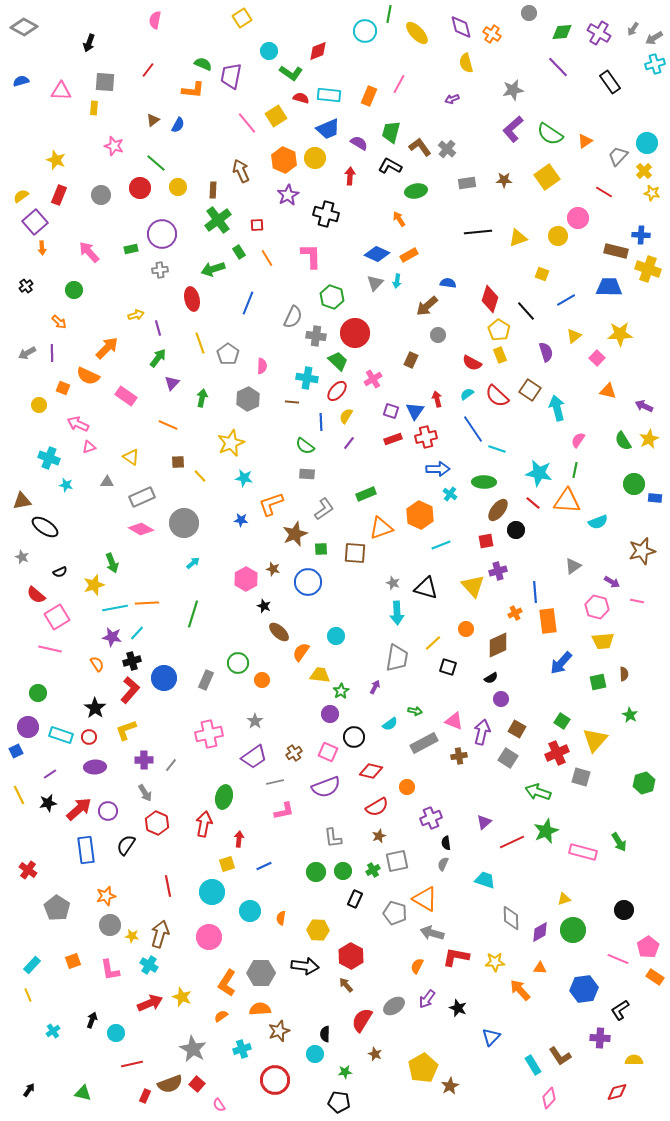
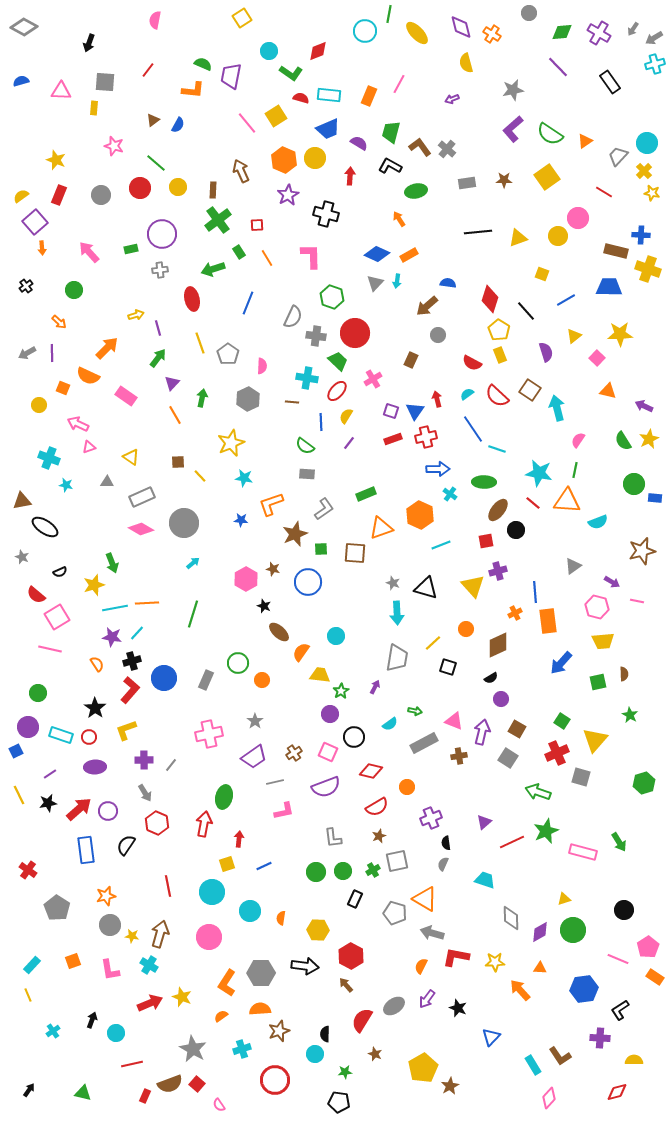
orange line at (168, 425): moved 7 px right, 10 px up; rotated 36 degrees clockwise
orange semicircle at (417, 966): moved 4 px right
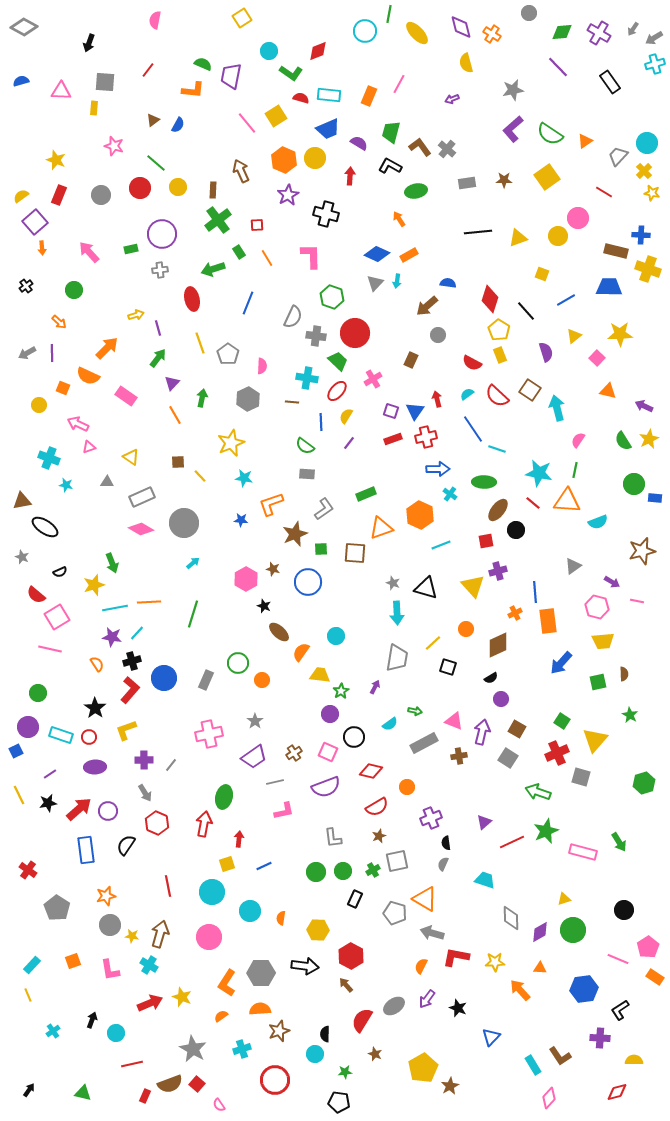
orange line at (147, 603): moved 2 px right, 1 px up
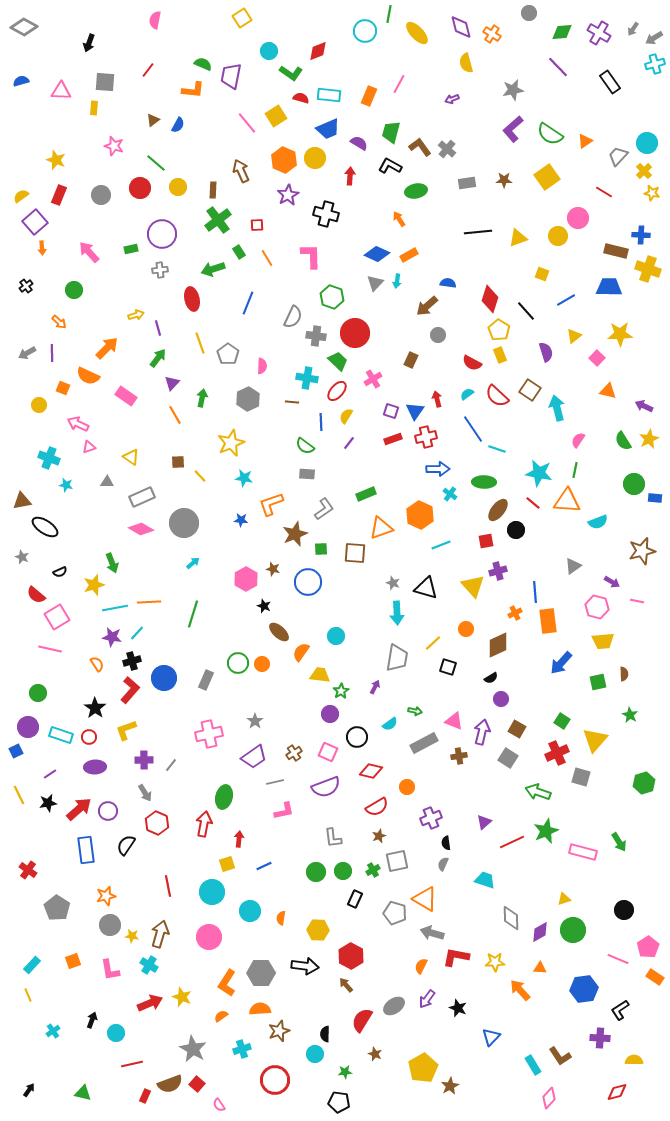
orange circle at (262, 680): moved 16 px up
black circle at (354, 737): moved 3 px right
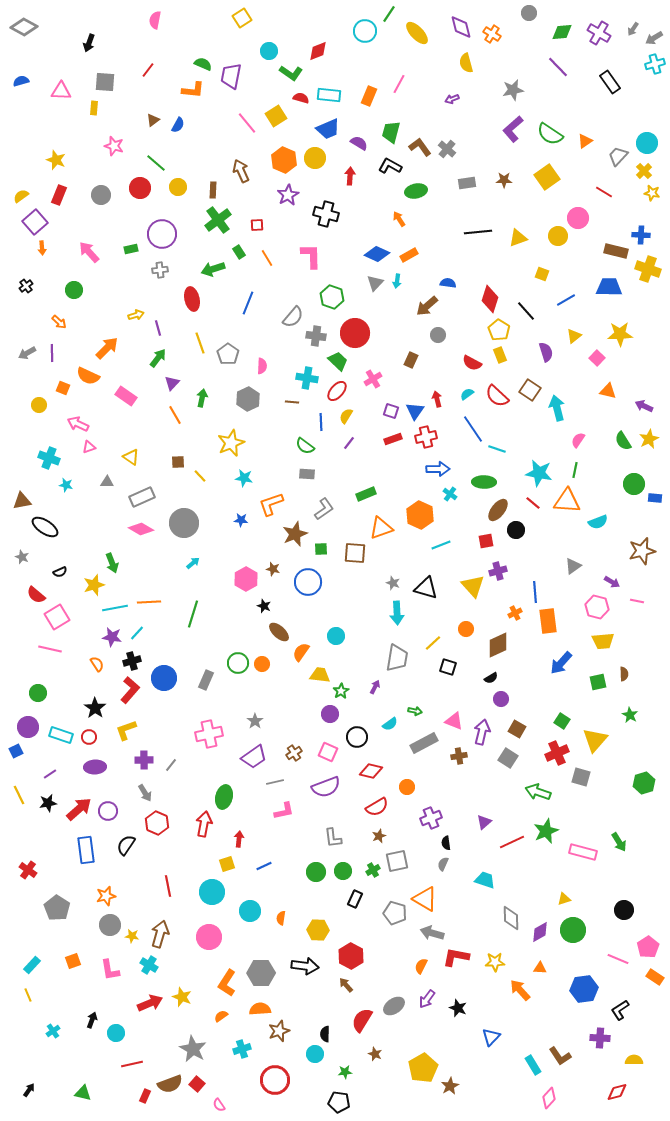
green line at (389, 14): rotated 24 degrees clockwise
gray semicircle at (293, 317): rotated 15 degrees clockwise
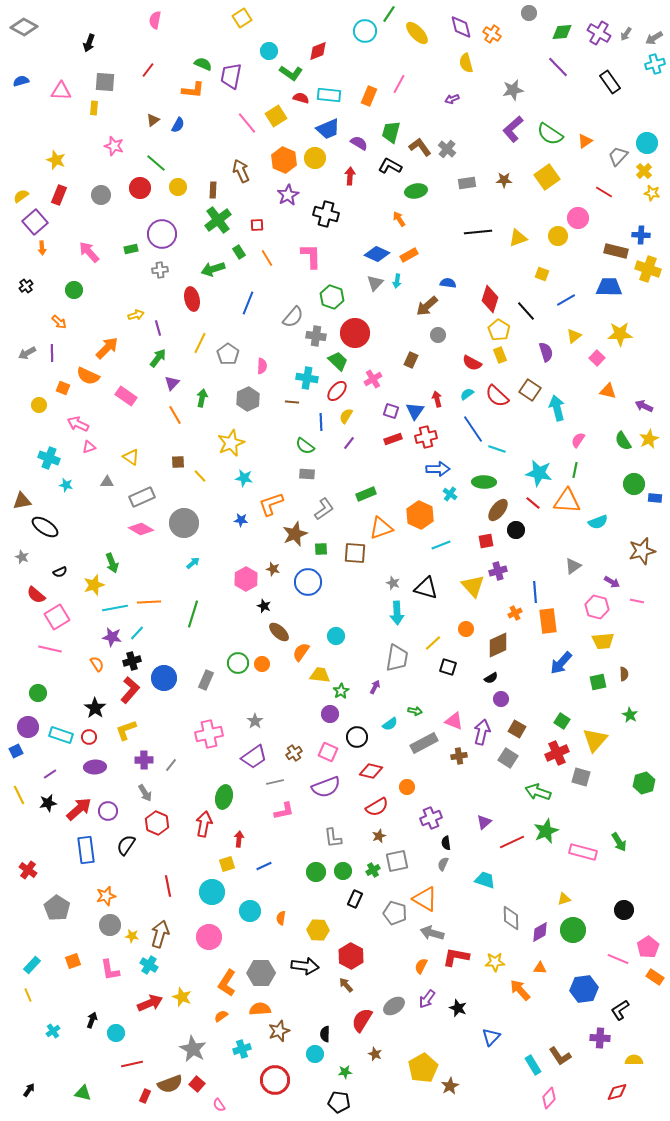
gray arrow at (633, 29): moved 7 px left, 5 px down
yellow line at (200, 343): rotated 45 degrees clockwise
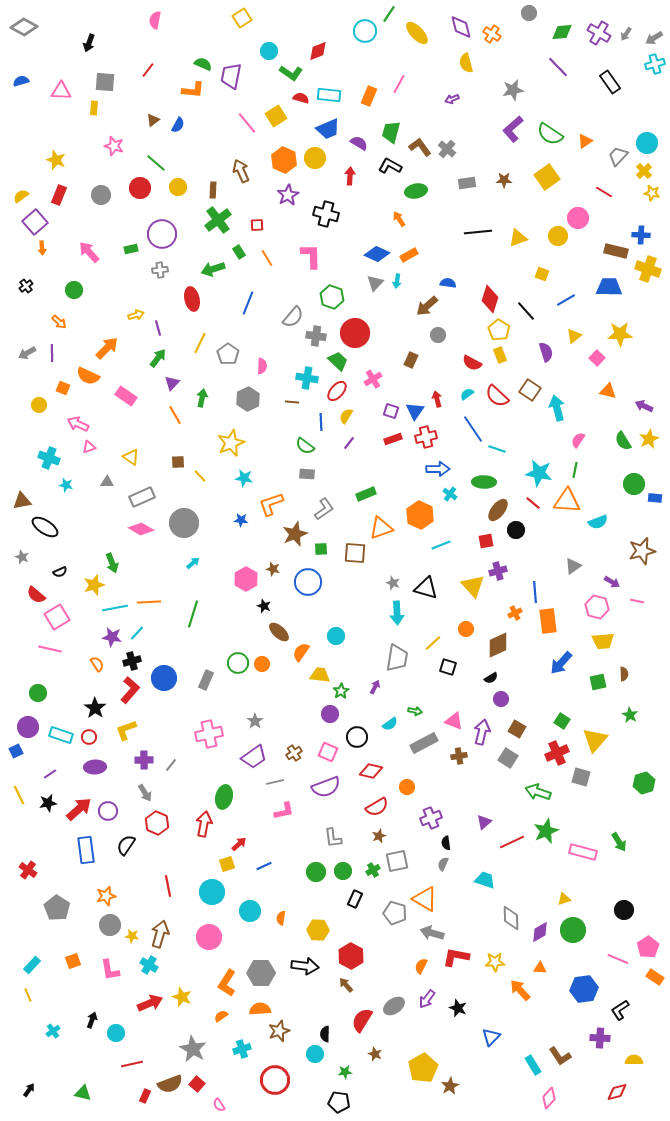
red arrow at (239, 839): moved 5 px down; rotated 42 degrees clockwise
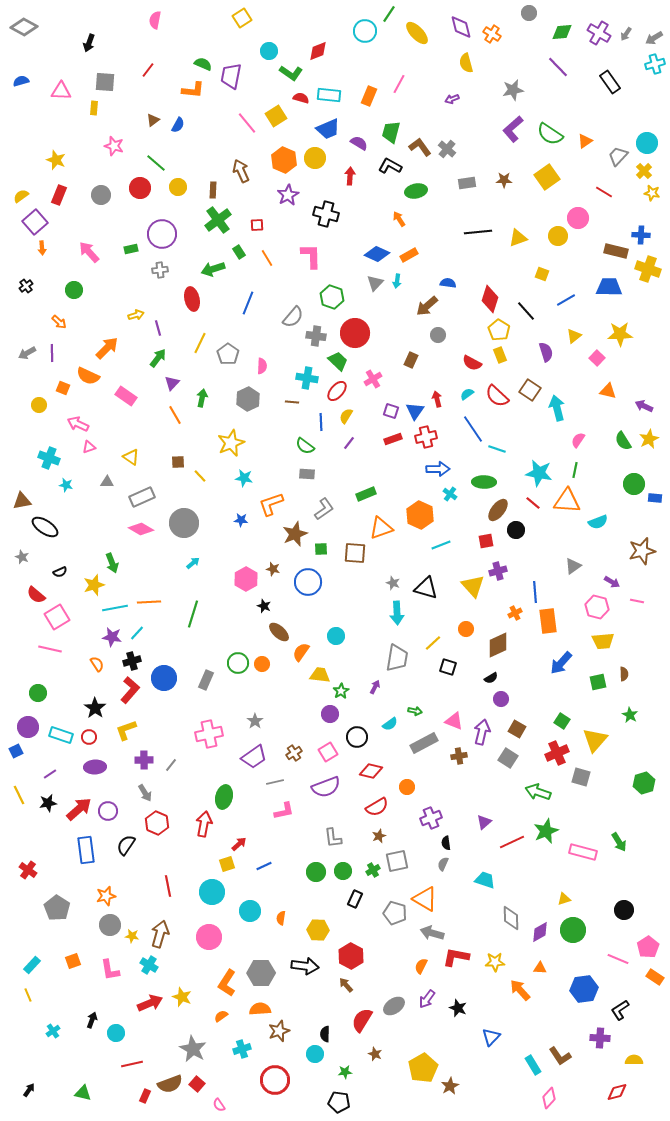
pink square at (328, 752): rotated 36 degrees clockwise
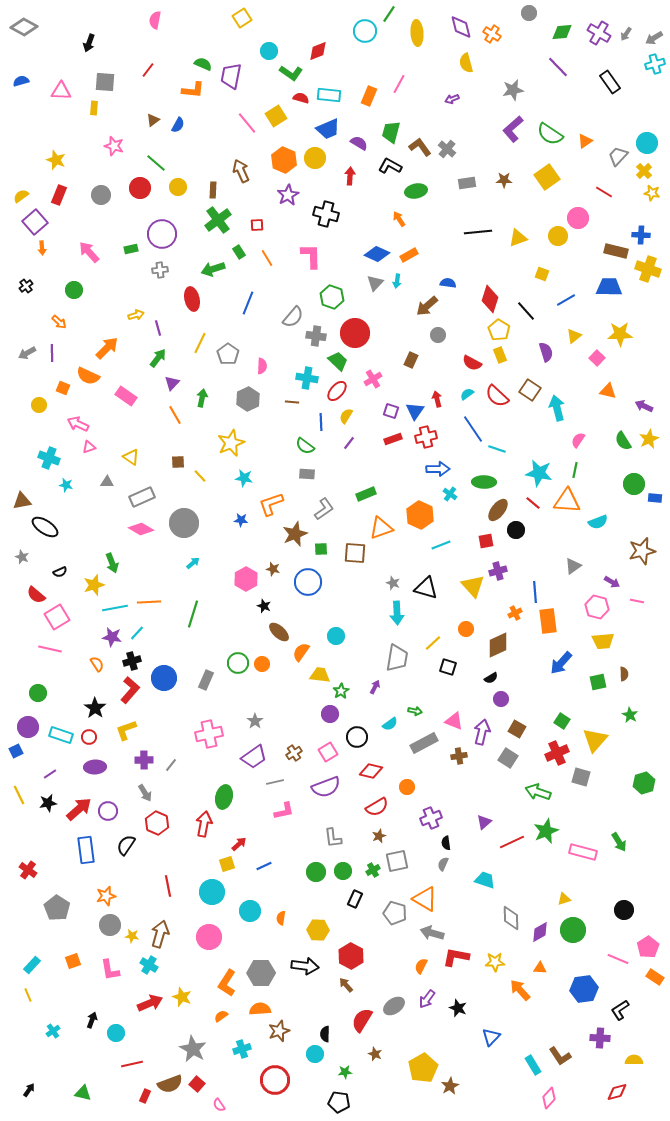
yellow ellipse at (417, 33): rotated 40 degrees clockwise
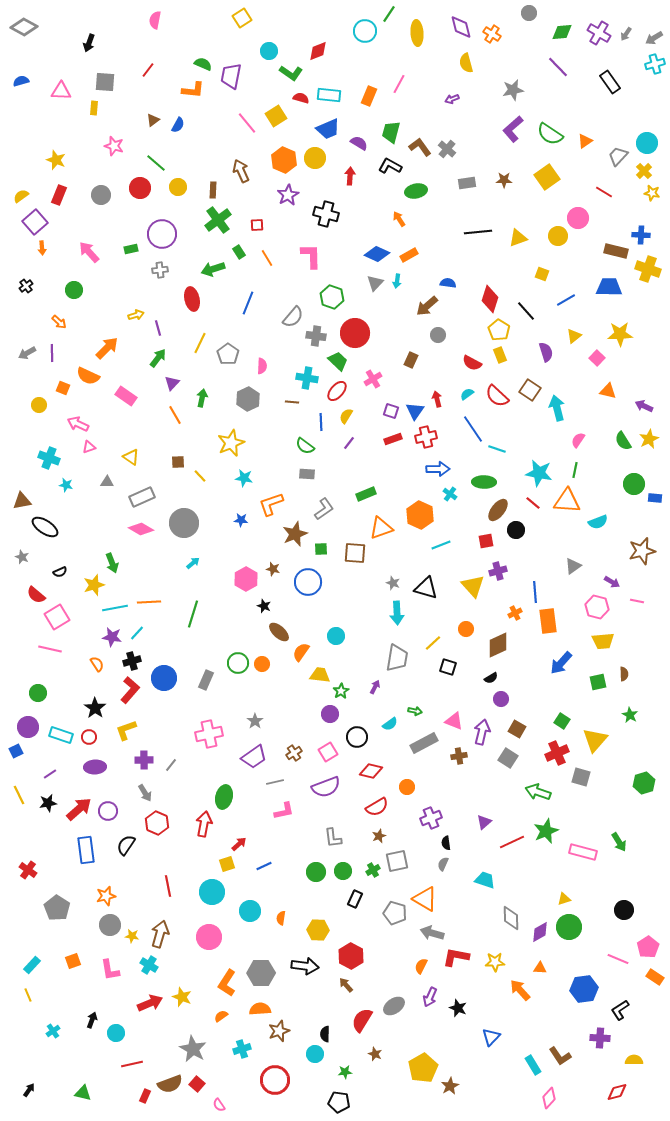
green circle at (573, 930): moved 4 px left, 3 px up
purple arrow at (427, 999): moved 3 px right, 2 px up; rotated 12 degrees counterclockwise
